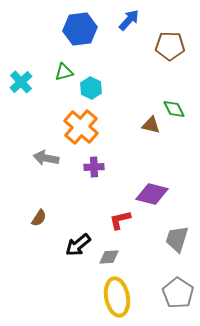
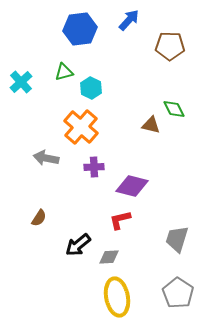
purple diamond: moved 20 px left, 8 px up
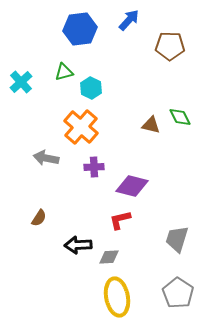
green diamond: moved 6 px right, 8 px down
black arrow: rotated 36 degrees clockwise
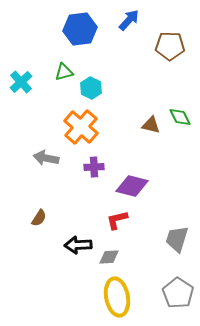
red L-shape: moved 3 px left
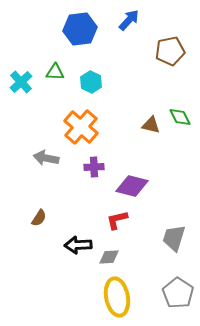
brown pentagon: moved 5 px down; rotated 12 degrees counterclockwise
green triangle: moved 9 px left; rotated 18 degrees clockwise
cyan hexagon: moved 6 px up
gray trapezoid: moved 3 px left, 1 px up
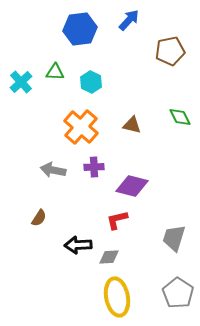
brown triangle: moved 19 px left
gray arrow: moved 7 px right, 12 px down
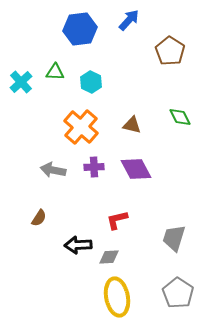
brown pentagon: rotated 28 degrees counterclockwise
purple diamond: moved 4 px right, 17 px up; rotated 48 degrees clockwise
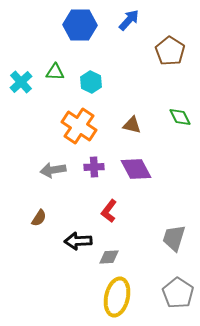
blue hexagon: moved 4 px up; rotated 8 degrees clockwise
orange cross: moved 2 px left, 1 px up; rotated 8 degrees counterclockwise
gray arrow: rotated 20 degrees counterclockwise
red L-shape: moved 8 px left, 9 px up; rotated 40 degrees counterclockwise
black arrow: moved 4 px up
yellow ellipse: rotated 24 degrees clockwise
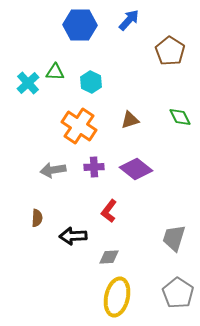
cyan cross: moved 7 px right, 1 px down
brown triangle: moved 2 px left, 5 px up; rotated 30 degrees counterclockwise
purple diamond: rotated 24 degrees counterclockwise
brown semicircle: moved 2 px left; rotated 30 degrees counterclockwise
black arrow: moved 5 px left, 5 px up
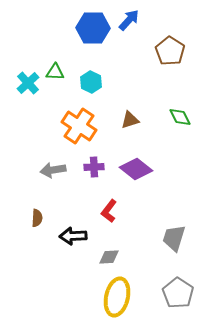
blue hexagon: moved 13 px right, 3 px down
